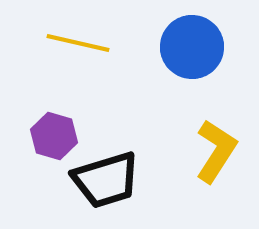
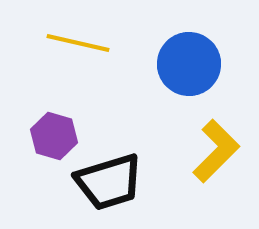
blue circle: moved 3 px left, 17 px down
yellow L-shape: rotated 12 degrees clockwise
black trapezoid: moved 3 px right, 2 px down
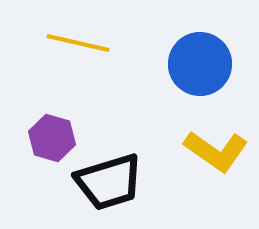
blue circle: moved 11 px right
purple hexagon: moved 2 px left, 2 px down
yellow L-shape: rotated 80 degrees clockwise
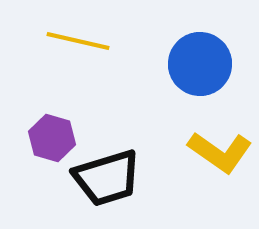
yellow line: moved 2 px up
yellow L-shape: moved 4 px right, 1 px down
black trapezoid: moved 2 px left, 4 px up
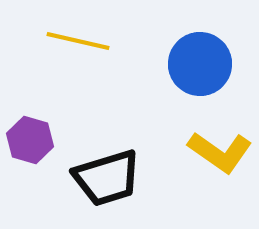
purple hexagon: moved 22 px left, 2 px down
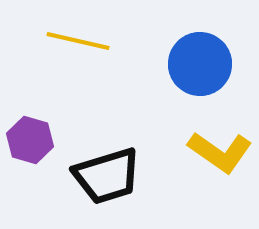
black trapezoid: moved 2 px up
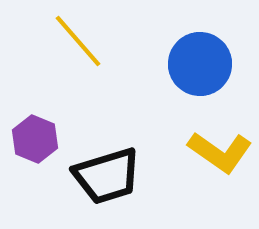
yellow line: rotated 36 degrees clockwise
purple hexagon: moved 5 px right, 1 px up; rotated 6 degrees clockwise
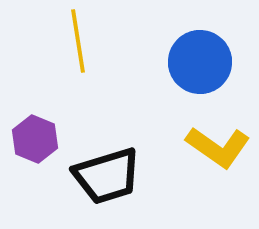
yellow line: rotated 32 degrees clockwise
blue circle: moved 2 px up
yellow L-shape: moved 2 px left, 5 px up
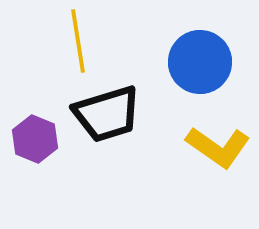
black trapezoid: moved 62 px up
